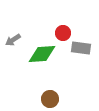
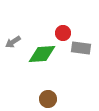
gray arrow: moved 2 px down
brown circle: moved 2 px left
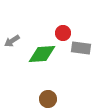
gray arrow: moved 1 px left, 1 px up
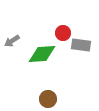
gray rectangle: moved 3 px up
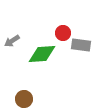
brown circle: moved 24 px left
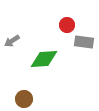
red circle: moved 4 px right, 8 px up
gray rectangle: moved 3 px right, 3 px up
green diamond: moved 2 px right, 5 px down
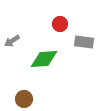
red circle: moved 7 px left, 1 px up
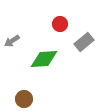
gray rectangle: rotated 48 degrees counterclockwise
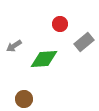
gray arrow: moved 2 px right, 5 px down
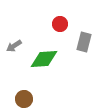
gray rectangle: rotated 36 degrees counterclockwise
